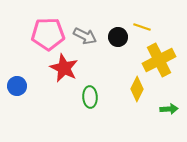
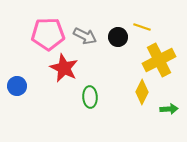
yellow diamond: moved 5 px right, 3 px down
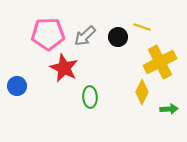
gray arrow: rotated 110 degrees clockwise
yellow cross: moved 1 px right, 2 px down
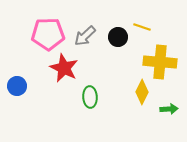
yellow cross: rotated 32 degrees clockwise
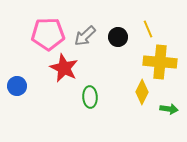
yellow line: moved 6 px right, 2 px down; rotated 48 degrees clockwise
green arrow: rotated 12 degrees clockwise
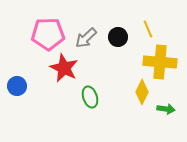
gray arrow: moved 1 px right, 2 px down
green ellipse: rotated 15 degrees counterclockwise
green arrow: moved 3 px left
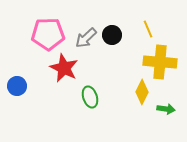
black circle: moved 6 px left, 2 px up
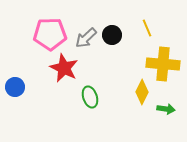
yellow line: moved 1 px left, 1 px up
pink pentagon: moved 2 px right
yellow cross: moved 3 px right, 2 px down
blue circle: moved 2 px left, 1 px down
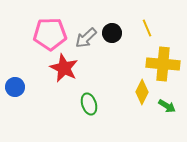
black circle: moved 2 px up
green ellipse: moved 1 px left, 7 px down
green arrow: moved 1 px right, 3 px up; rotated 24 degrees clockwise
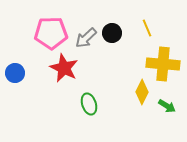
pink pentagon: moved 1 px right, 1 px up
blue circle: moved 14 px up
